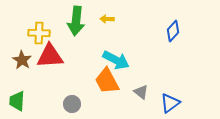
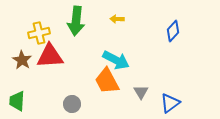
yellow arrow: moved 10 px right
yellow cross: rotated 15 degrees counterclockwise
gray triangle: rotated 21 degrees clockwise
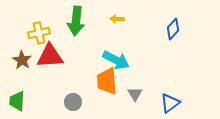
blue diamond: moved 2 px up
orange trapezoid: rotated 24 degrees clockwise
gray triangle: moved 6 px left, 2 px down
gray circle: moved 1 px right, 2 px up
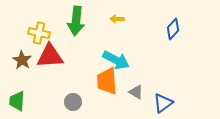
yellow cross: rotated 25 degrees clockwise
gray triangle: moved 1 px right, 2 px up; rotated 28 degrees counterclockwise
blue triangle: moved 7 px left
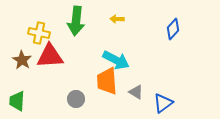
gray circle: moved 3 px right, 3 px up
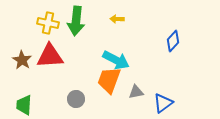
blue diamond: moved 12 px down
yellow cross: moved 9 px right, 10 px up
orange trapezoid: moved 2 px right, 1 px up; rotated 24 degrees clockwise
gray triangle: rotated 42 degrees counterclockwise
green trapezoid: moved 7 px right, 4 px down
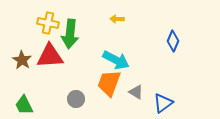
green arrow: moved 6 px left, 13 px down
blue diamond: rotated 20 degrees counterclockwise
orange trapezoid: moved 3 px down
gray triangle: rotated 42 degrees clockwise
green trapezoid: rotated 30 degrees counterclockwise
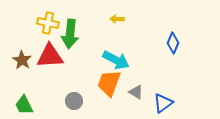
blue diamond: moved 2 px down
gray circle: moved 2 px left, 2 px down
